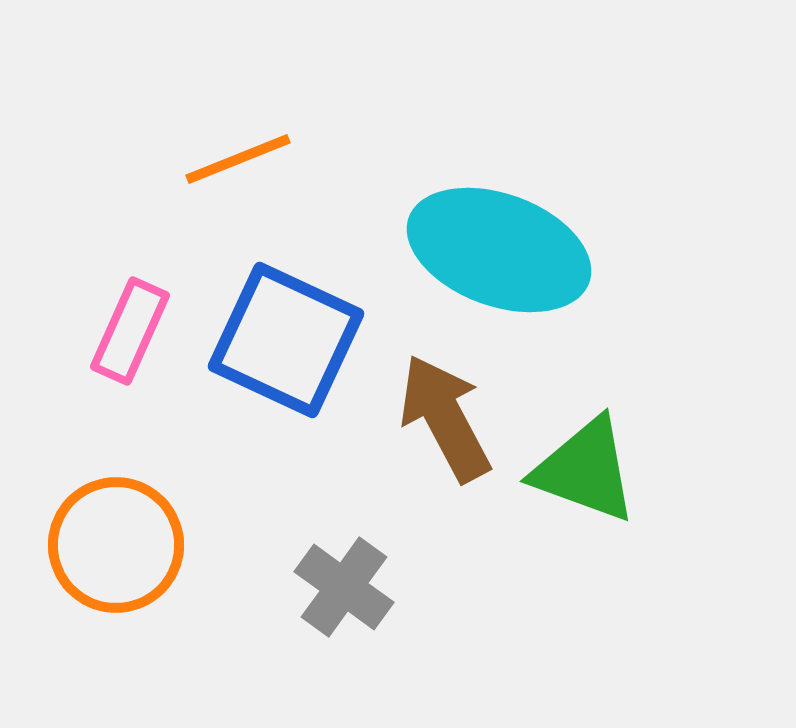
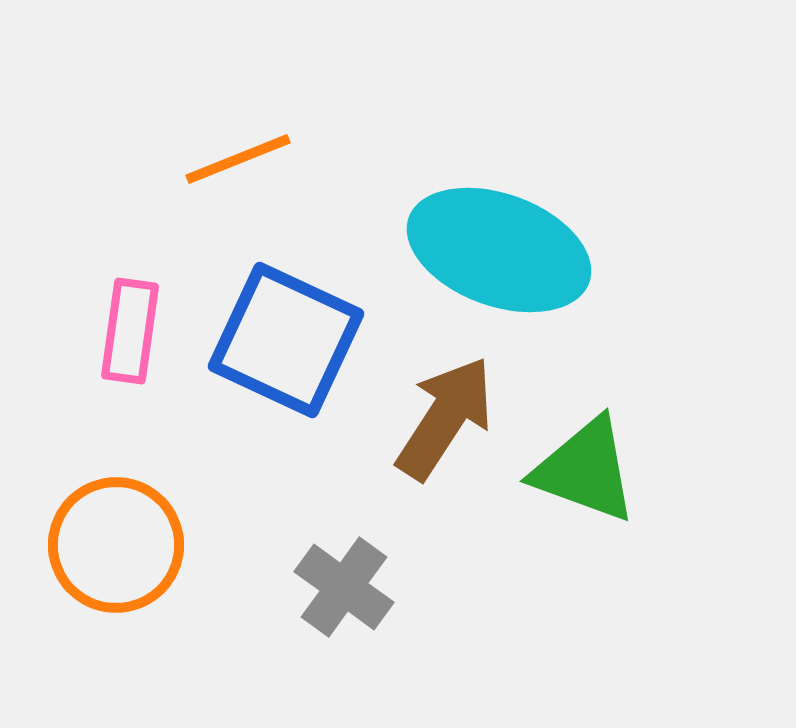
pink rectangle: rotated 16 degrees counterclockwise
brown arrow: rotated 61 degrees clockwise
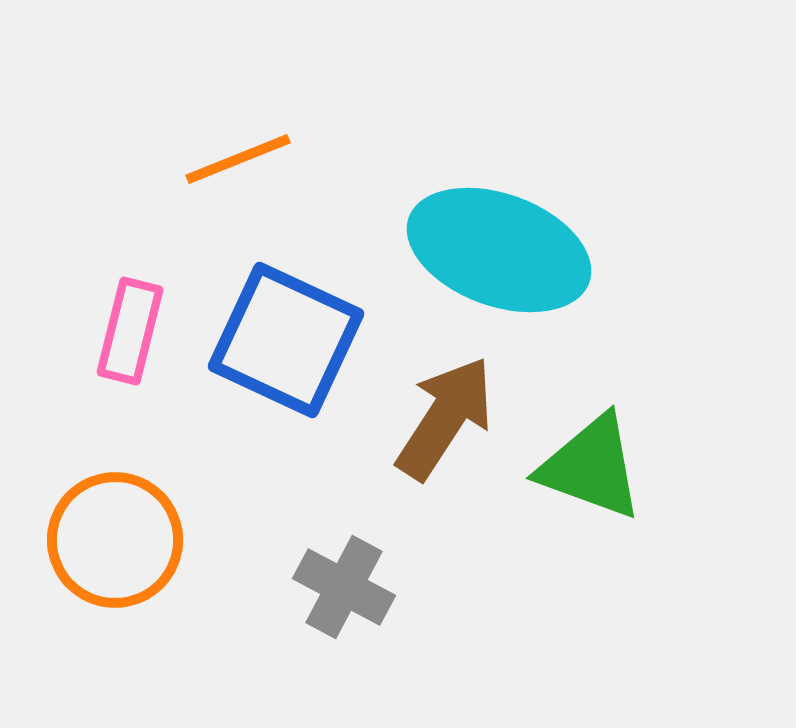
pink rectangle: rotated 6 degrees clockwise
green triangle: moved 6 px right, 3 px up
orange circle: moved 1 px left, 5 px up
gray cross: rotated 8 degrees counterclockwise
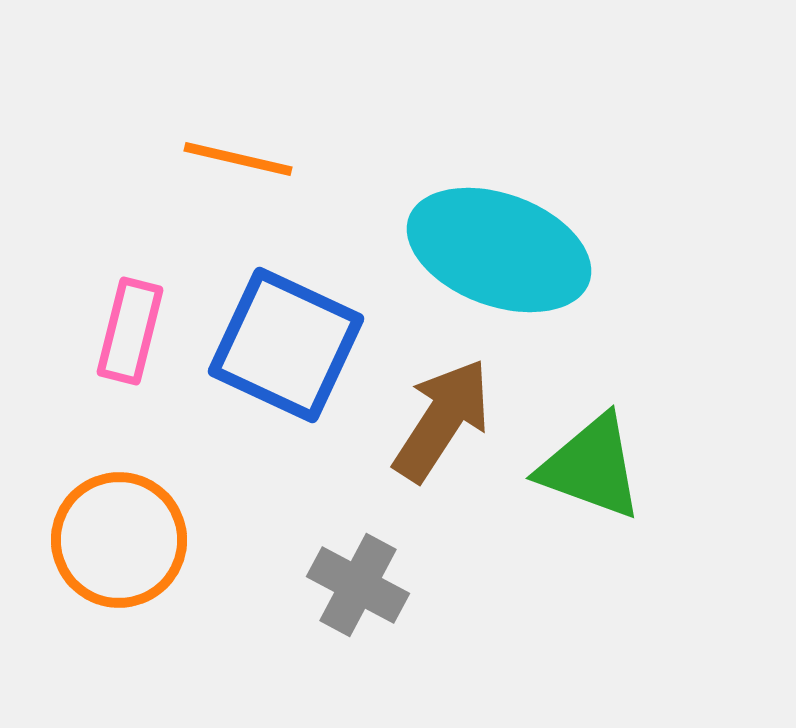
orange line: rotated 35 degrees clockwise
blue square: moved 5 px down
brown arrow: moved 3 px left, 2 px down
orange circle: moved 4 px right
gray cross: moved 14 px right, 2 px up
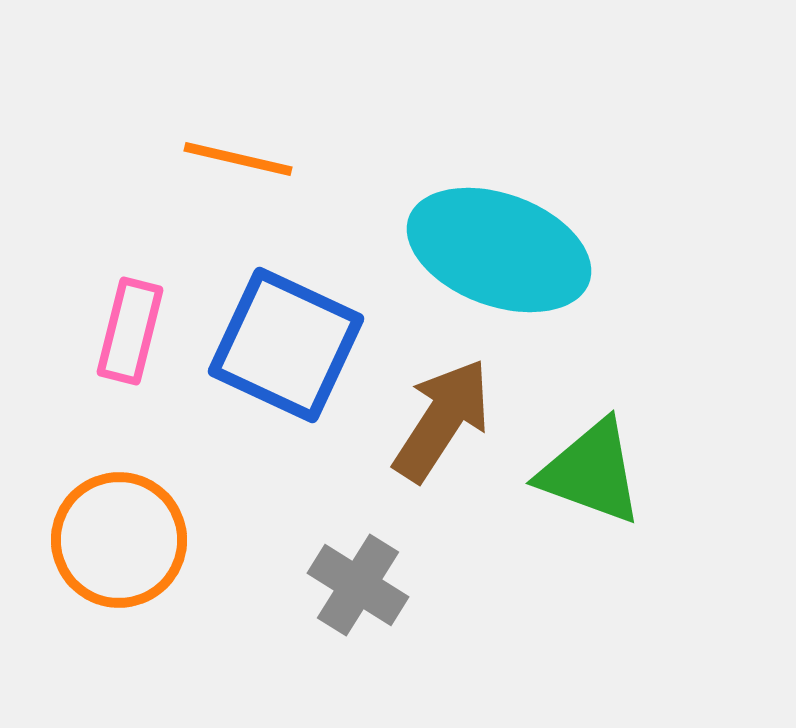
green triangle: moved 5 px down
gray cross: rotated 4 degrees clockwise
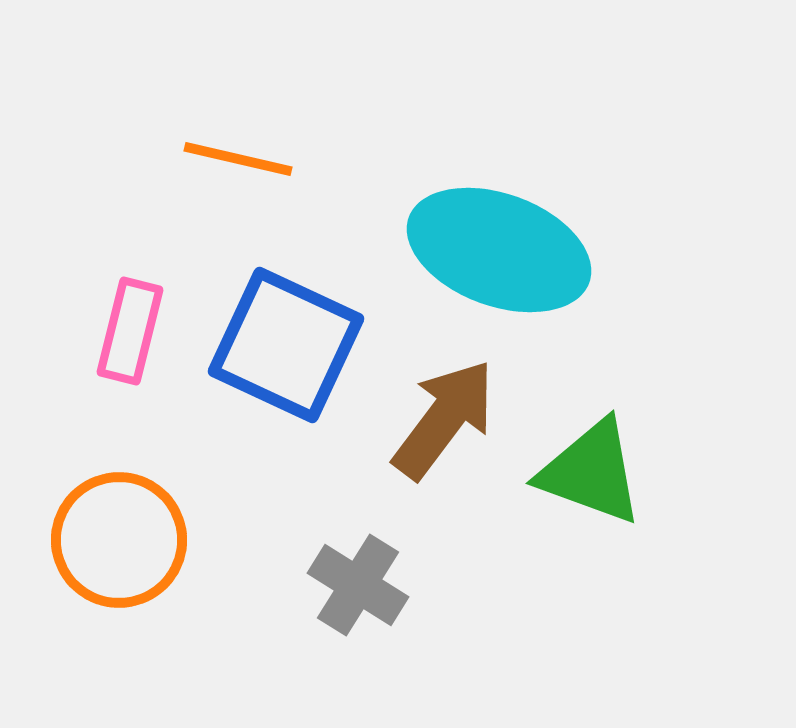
brown arrow: moved 2 px right, 1 px up; rotated 4 degrees clockwise
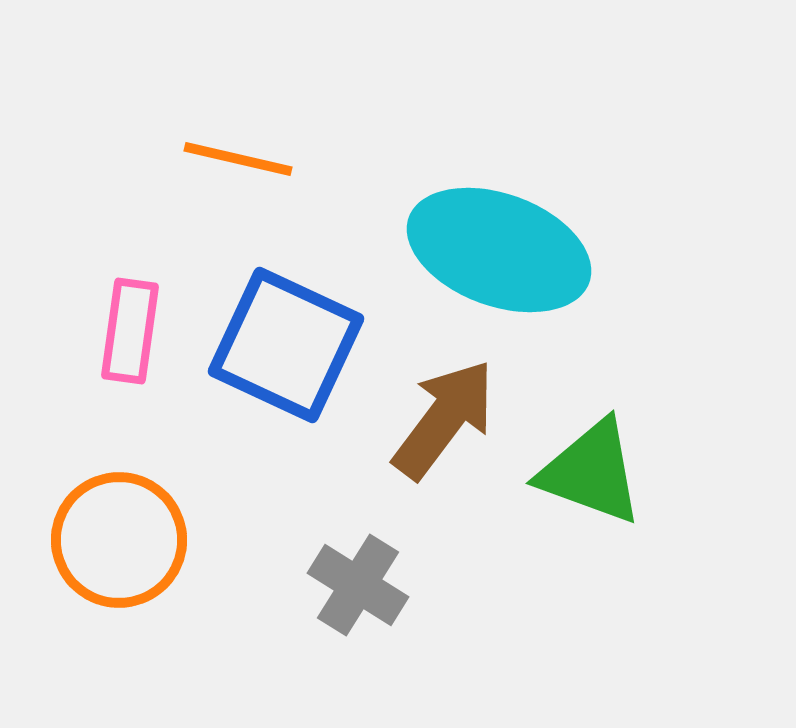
pink rectangle: rotated 6 degrees counterclockwise
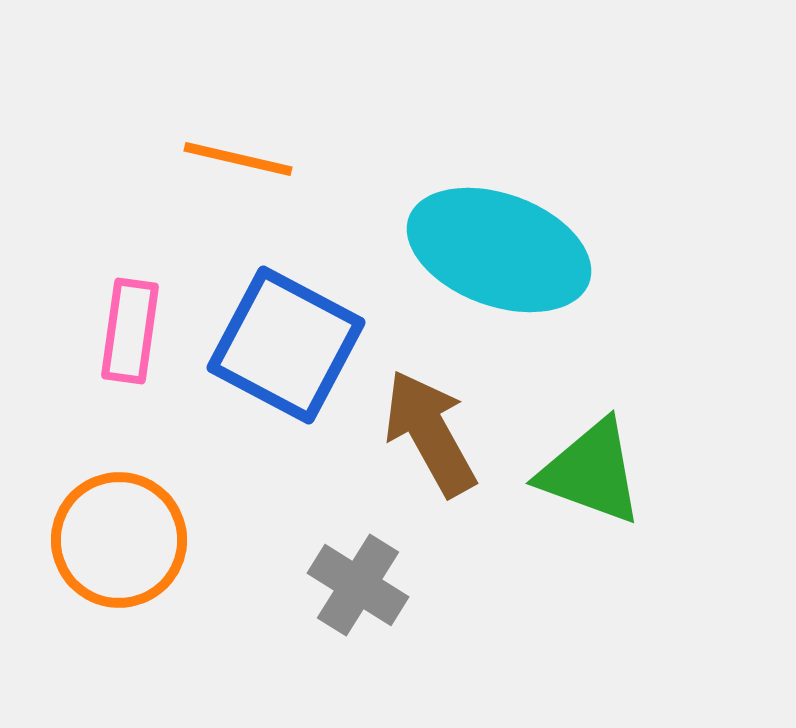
blue square: rotated 3 degrees clockwise
brown arrow: moved 14 px left, 14 px down; rotated 66 degrees counterclockwise
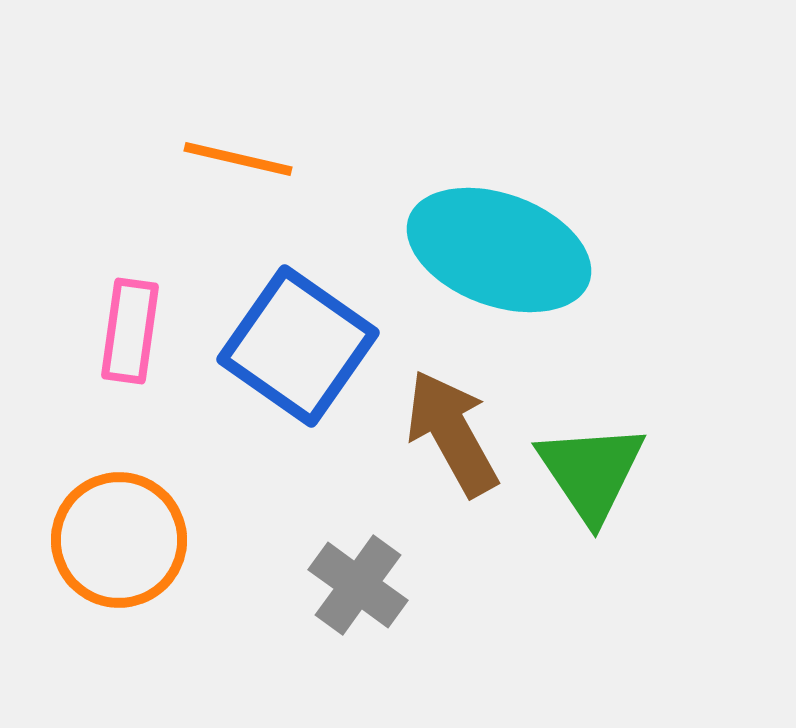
blue square: moved 12 px right, 1 px down; rotated 7 degrees clockwise
brown arrow: moved 22 px right
green triangle: rotated 36 degrees clockwise
gray cross: rotated 4 degrees clockwise
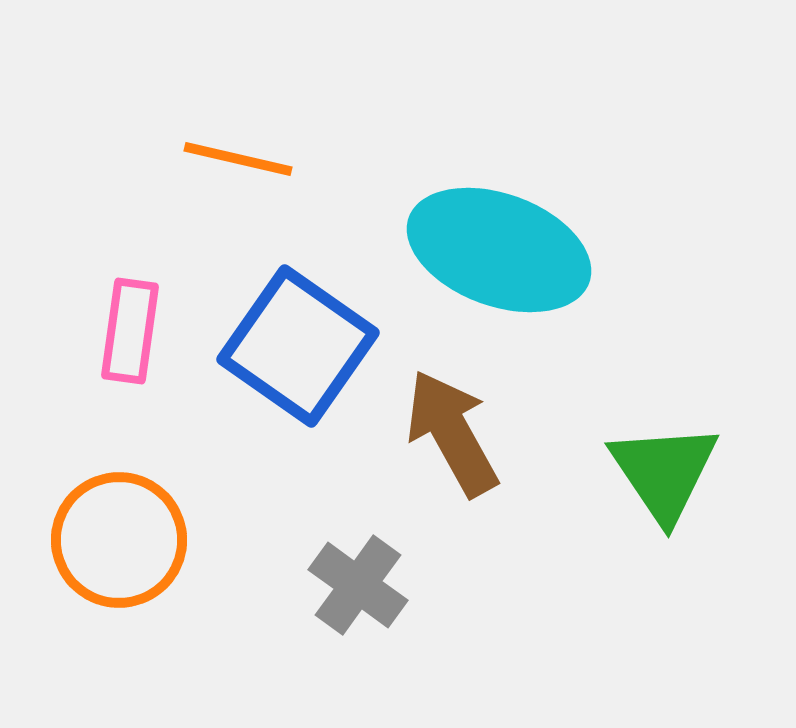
green triangle: moved 73 px right
